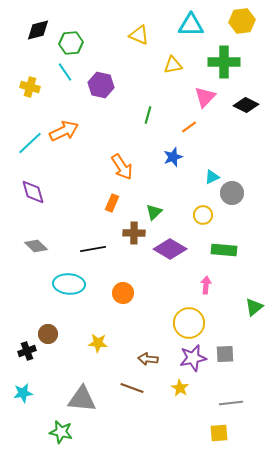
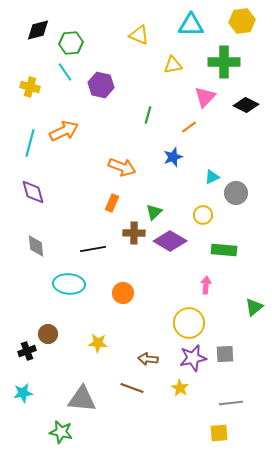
cyan line at (30, 143): rotated 32 degrees counterclockwise
orange arrow at (122, 167): rotated 36 degrees counterclockwise
gray circle at (232, 193): moved 4 px right
gray diamond at (36, 246): rotated 40 degrees clockwise
purple diamond at (170, 249): moved 8 px up
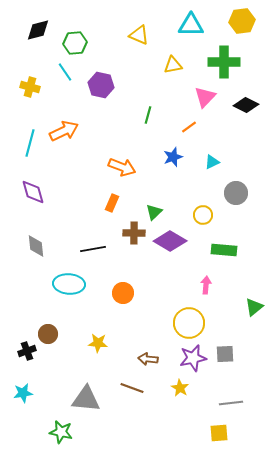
green hexagon at (71, 43): moved 4 px right
cyan triangle at (212, 177): moved 15 px up
gray triangle at (82, 399): moved 4 px right
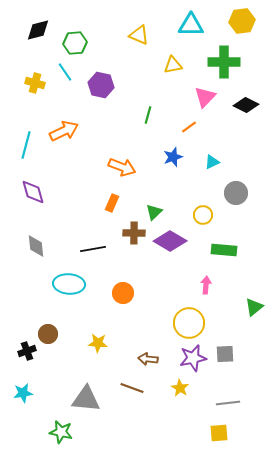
yellow cross at (30, 87): moved 5 px right, 4 px up
cyan line at (30, 143): moved 4 px left, 2 px down
gray line at (231, 403): moved 3 px left
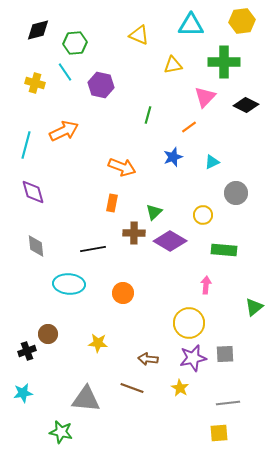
orange rectangle at (112, 203): rotated 12 degrees counterclockwise
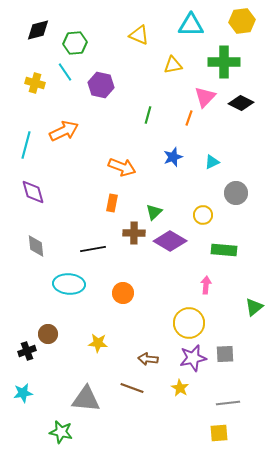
black diamond at (246, 105): moved 5 px left, 2 px up
orange line at (189, 127): moved 9 px up; rotated 35 degrees counterclockwise
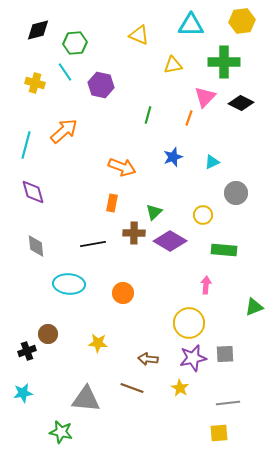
orange arrow at (64, 131): rotated 16 degrees counterclockwise
black line at (93, 249): moved 5 px up
green triangle at (254, 307): rotated 18 degrees clockwise
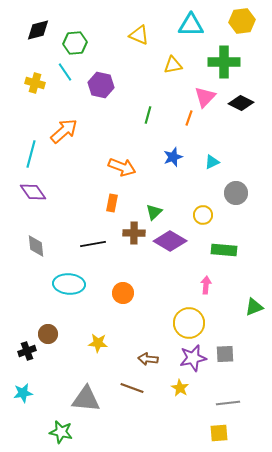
cyan line at (26, 145): moved 5 px right, 9 px down
purple diamond at (33, 192): rotated 20 degrees counterclockwise
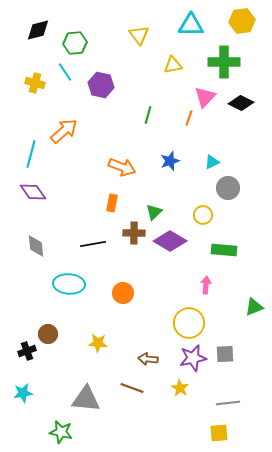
yellow triangle at (139, 35): rotated 30 degrees clockwise
blue star at (173, 157): moved 3 px left, 4 px down
gray circle at (236, 193): moved 8 px left, 5 px up
